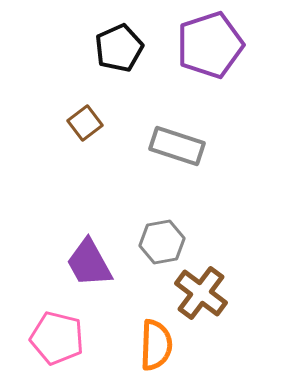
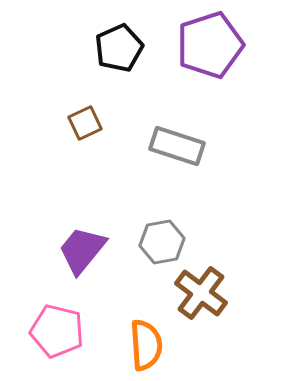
brown square: rotated 12 degrees clockwise
purple trapezoid: moved 7 px left, 13 px up; rotated 68 degrees clockwise
pink pentagon: moved 7 px up
orange semicircle: moved 10 px left; rotated 6 degrees counterclockwise
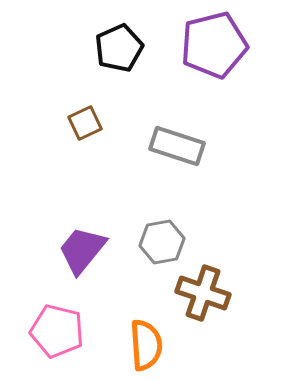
purple pentagon: moved 4 px right; rotated 4 degrees clockwise
brown cross: moved 2 px right; rotated 18 degrees counterclockwise
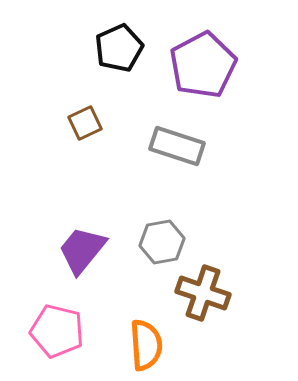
purple pentagon: moved 11 px left, 20 px down; rotated 14 degrees counterclockwise
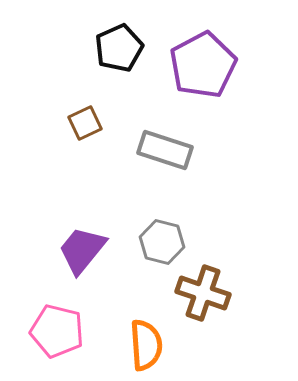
gray rectangle: moved 12 px left, 4 px down
gray hexagon: rotated 24 degrees clockwise
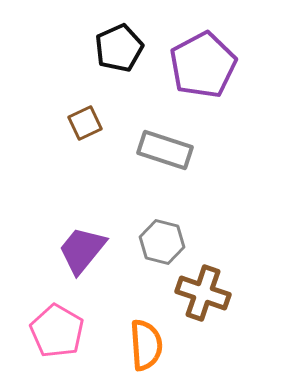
pink pentagon: rotated 16 degrees clockwise
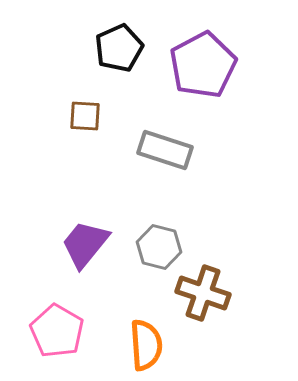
brown square: moved 7 px up; rotated 28 degrees clockwise
gray hexagon: moved 3 px left, 5 px down
purple trapezoid: moved 3 px right, 6 px up
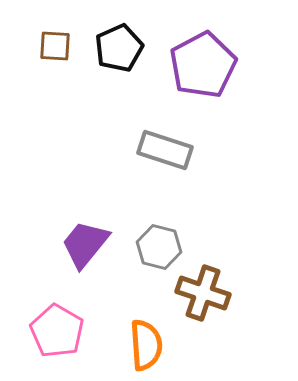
brown square: moved 30 px left, 70 px up
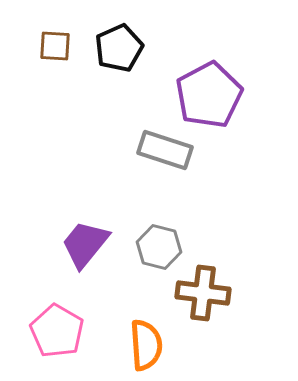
purple pentagon: moved 6 px right, 30 px down
brown cross: rotated 12 degrees counterclockwise
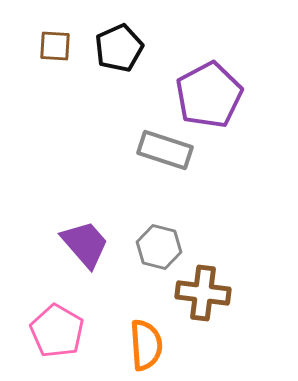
purple trapezoid: rotated 100 degrees clockwise
